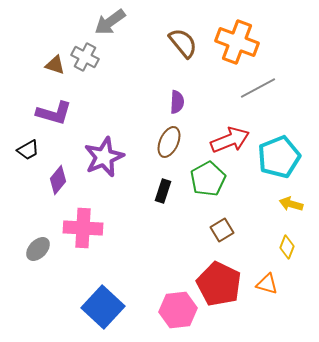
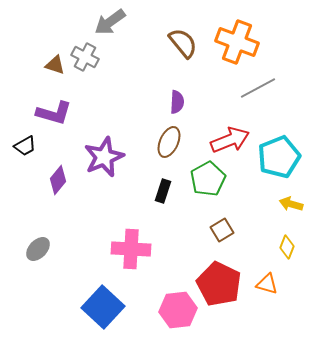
black trapezoid: moved 3 px left, 4 px up
pink cross: moved 48 px right, 21 px down
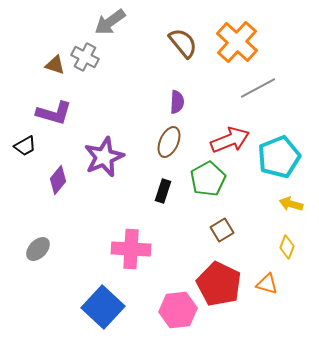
orange cross: rotated 21 degrees clockwise
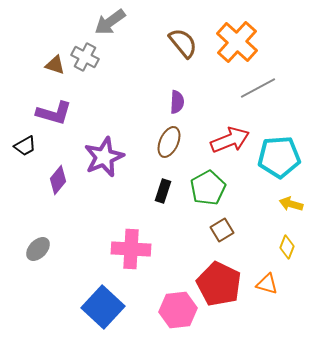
cyan pentagon: rotated 18 degrees clockwise
green pentagon: moved 9 px down
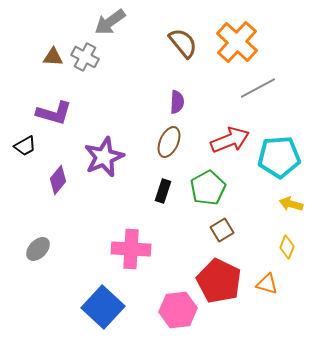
brown triangle: moved 2 px left, 8 px up; rotated 15 degrees counterclockwise
red pentagon: moved 3 px up
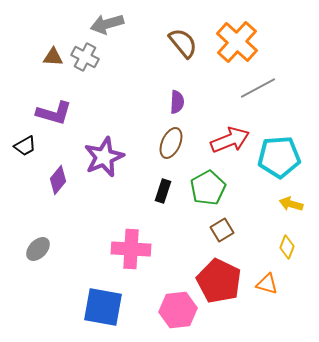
gray arrow: moved 3 px left, 2 px down; rotated 20 degrees clockwise
brown ellipse: moved 2 px right, 1 px down
blue square: rotated 33 degrees counterclockwise
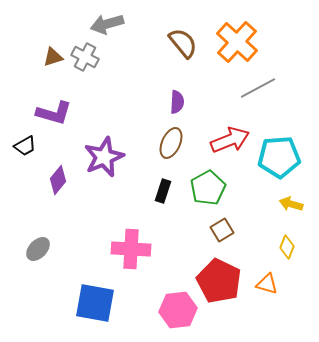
brown triangle: rotated 20 degrees counterclockwise
blue square: moved 8 px left, 4 px up
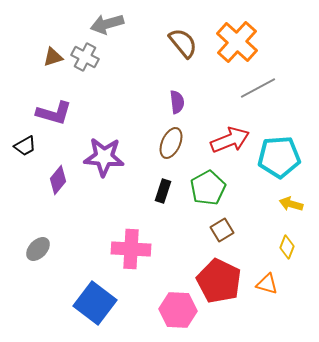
purple semicircle: rotated 10 degrees counterclockwise
purple star: rotated 27 degrees clockwise
blue square: rotated 27 degrees clockwise
pink hexagon: rotated 9 degrees clockwise
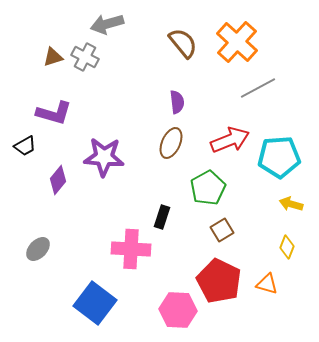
black rectangle: moved 1 px left, 26 px down
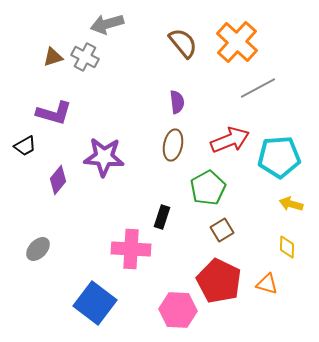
brown ellipse: moved 2 px right, 2 px down; rotated 12 degrees counterclockwise
yellow diamond: rotated 20 degrees counterclockwise
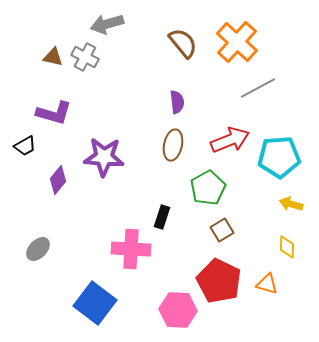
brown triangle: rotated 30 degrees clockwise
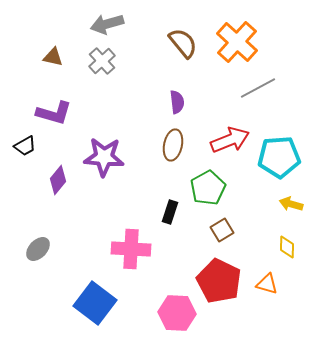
gray cross: moved 17 px right, 4 px down; rotated 20 degrees clockwise
black rectangle: moved 8 px right, 5 px up
pink hexagon: moved 1 px left, 3 px down
